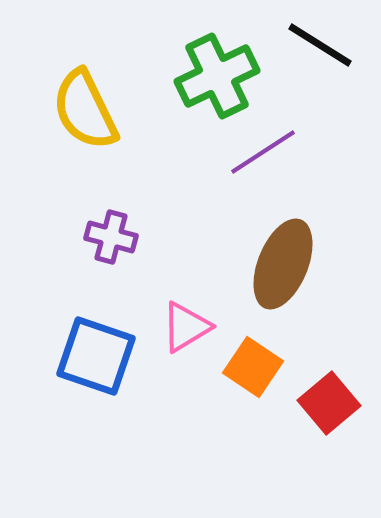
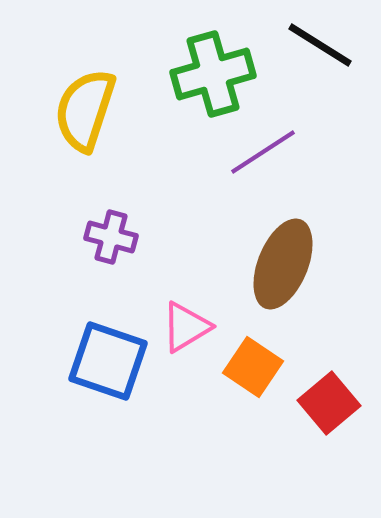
green cross: moved 4 px left, 2 px up; rotated 10 degrees clockwise
yellow semicircle: rotated 44 degrees clockwise
blue square: moved 12 px right, 5 px down
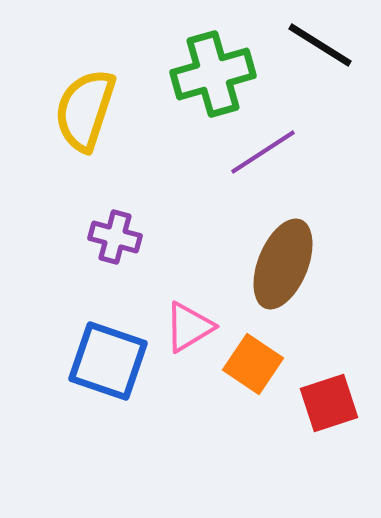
purple cross: moved 4 px right
pink triangle: moved 3 px right
orange square: moved 3 px up
red square: rotated 22 degrees clockwise
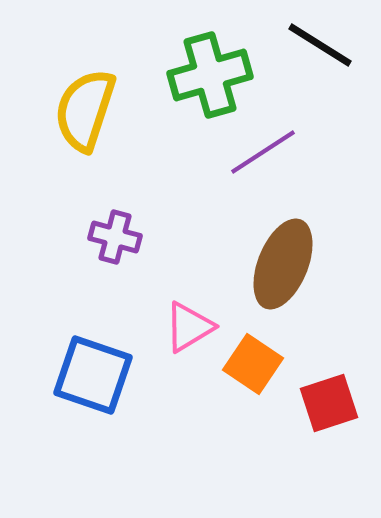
green cross: moved 3 px left, 1 px down
blue square: moved 15 px left, 14 px down
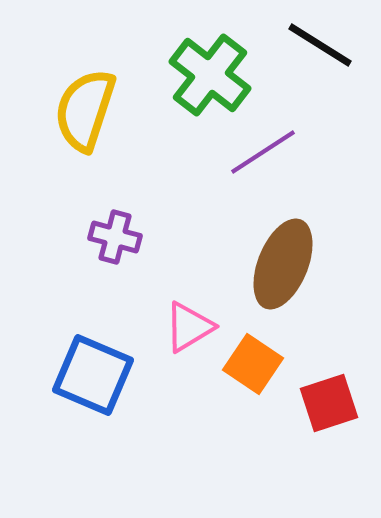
green cross: rotated 36 degrees counterclockwise
blue square: rotated 4 degrees clockwise
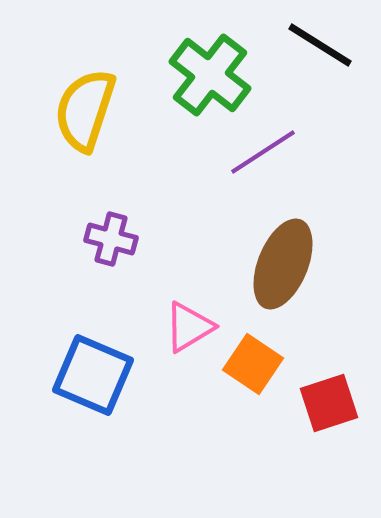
purple cross: moved 4 px left, 2 px down
